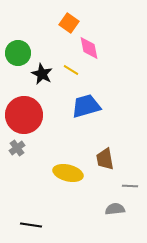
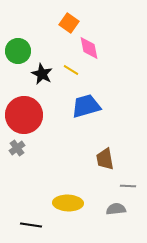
green circle: moved 2 px up
yellow ellipse: moved 30 px down; rotated 12 degrees counterclockwise
gray line: moved 2 px left
gray semicircle: moved 1 px right
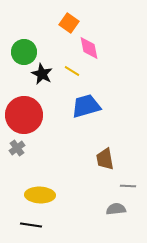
green circle: moved 6 px right, 1 px down
yellow line: moved 1 px right, 1 px down
yellow ellipse: moved 28 px left, 8 px up
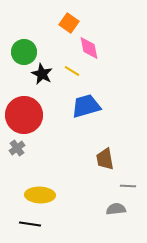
black line: moved 1 px left, 1 px up
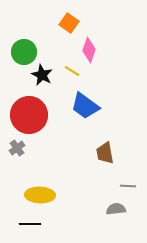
pink diamond: moved 2 px down; rotated 30 degrees clockwise
black star: moved 1 px down
blue trapezoid: moved 1 px left; rotated 128 degrees counterclockwise
red circle: moved 5 px right
brown trapezoid: moved 6 px up
black line: rotated 10 degrees counterclockwise
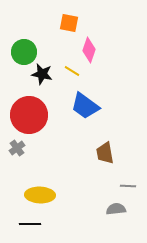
orange square: rotated 24 degrees counterclockwise
black star: moved 1 px up; rotated 15 degrees counterclockwise
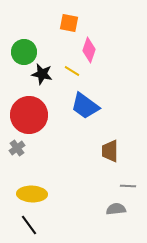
brown trapezoid: moved 5 px right, 2 px up; rotated 10 degrees clockwise
yellow ellipse: moved 8 px left, 1 px up
black line: moved 1 px left, 1 px down; rotated 55 degrees clockwise
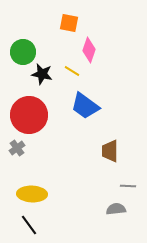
green circle: moved 1 px left
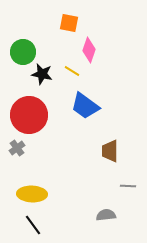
gray semicircle: moved 10 px left, 6 px down
black line: moved 4 px right
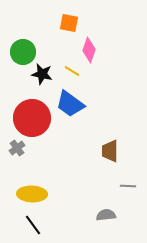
blue trapezoid: moved 15 px left, 2 px up
red circle: moved 3 px right, 3 px down
